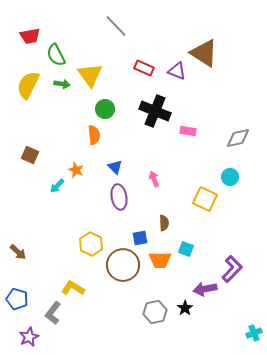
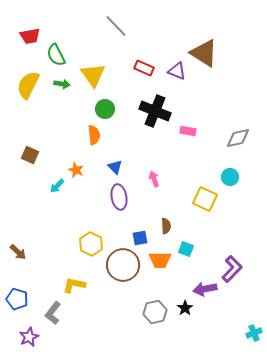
yellow triangle: moved 3 px right
brown semicircle: moved 2 px right, 3 px down
yellow L-shape: moved 1 px right, 3 px up; rotated 20 degrees counterclockwise
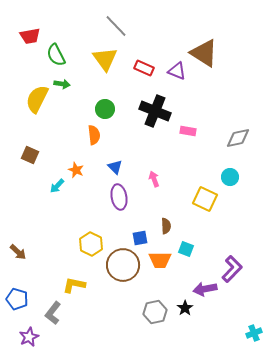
yellow triangle: moved 12 px right, 16 px up
yellow semicircle: moved 9 px right, 14 px down
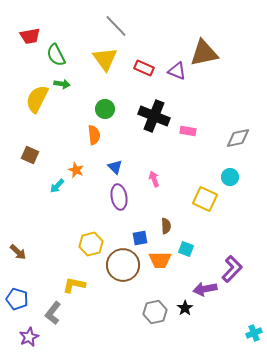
brown triangle: rotated 44 degrees counterclockwise
black cross: moved 1 px left, 5 px down
yellow hexagon: rotated 20 degrees clockwise
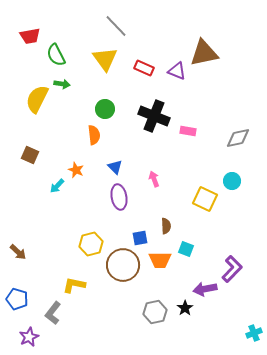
cyan circle: moved 2 px right, 4 px down
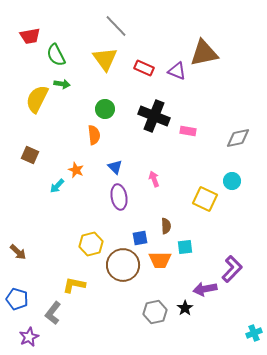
cyan square: moved 1 px left, 2 px up; rotated 28 degrees counterclockwise
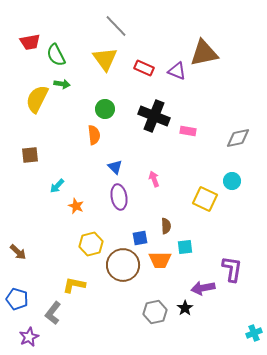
red trapezoid: moved 6 px down
brown square: rotated 30 degrees counterclockwise
orange star: moved 36 px down
purple L-shape: rotated 36 degrees counterclockwise
purple arrow: moved 2 px left, 1 px up
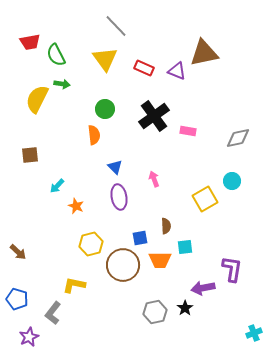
black cross: rotated 32 degrees clockwise
yellow square: rotated 35 degrees clockwise
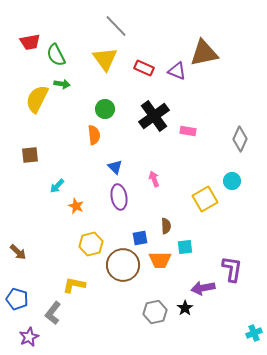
gray diamond: moved 2 px right, 1 px down; rotated 55 degrees counterclockwise
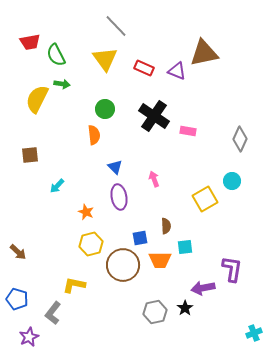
black cross: rotated 20 degrees counterclockwise
orange star: moved 10 px right, 6 px down
